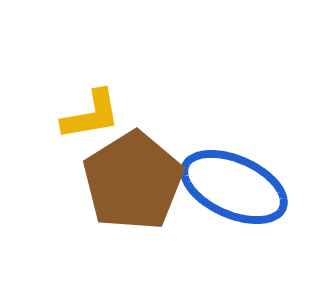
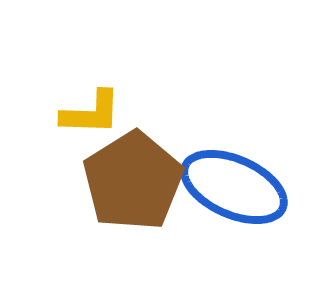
yellow L-shape: moved 2 px up; rotated 12 degrees clockwise
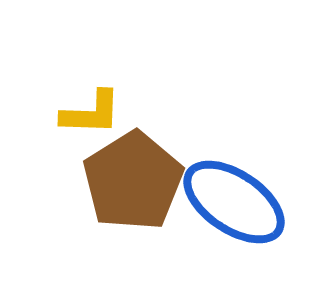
blue ellipse: moved 15 px down; rotated 10 degrees clockwise
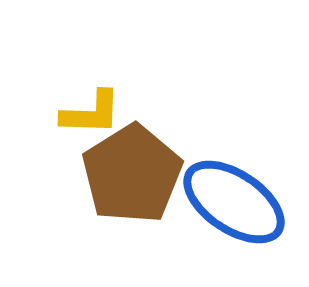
brown pentagon: moved 1 px left, 7 px up
